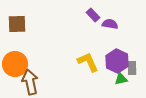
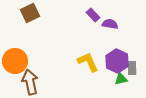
brown square: moved 13 px right, 11 px up; rotated 24 degrees counterclockwise
orange circle: moved 3 px up
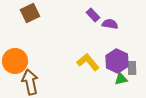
yellow L-shape: rotated 15 degrees counterclockwise
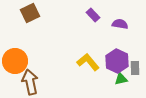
purple semicircle: moved 10 px right
gray rectangle: moved 3 px right
